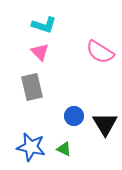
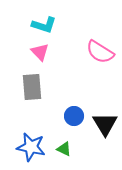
gray rectangle: rotated 8 degrees clockwise
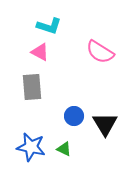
cyan L-shape: moved 5 px right, 1 px down
pink triangle: rotated 18 degrees counterclockwise
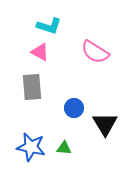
pink semicircle: moved 5 px left
blue circle: moved 8 px up
green triangle: moved 1 px up; rotated 21 degrees counterclockwise
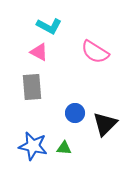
cyan L-shape: rotated 10 degrees clockwise
pink triangle: moved 1 px left
blue circle: moved 1 px right, 5 px down
black triangle: rotated 16 degrees clockwise
blue star: moved 2 px right, 1 px up
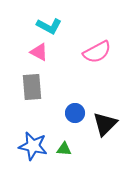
pink semicircle: moved 2 px right; rotated 60 degrees counterclockwise
green triangle: moved 1 px down
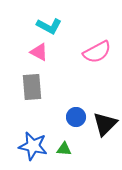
blue circle: moved 1 px right, 4 px down
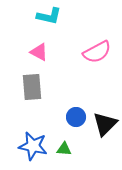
cyan L-shape: moved 10 px up; rotated 15 degrees counterclockwise
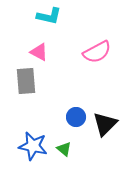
gray rectangle: moved 6 px left, 6 px up
green triangle: rotated 35 degrees clockwise
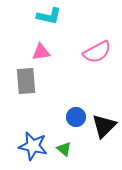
pink triangle: moved 2 px right; rotated 36 degrees counterclockwise
black triangle: moved 1 px left, 2 px down
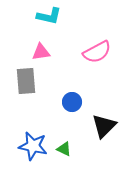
blue circle: moved 4 px left, 15 px up
green triangle: rotated 14 degrees counterclockwise
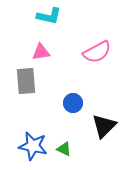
blue circle: moved 1 px right, 1 px down
